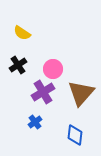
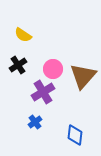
yellow semicircle: moved 1 px right, 2 px down
brown triangle: moved 2 px right, 17 px up
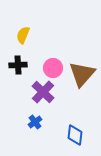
yellow semicircle: rotated 78 degrees clockwise
black cross: rotated 30 degrees clockwise
pink circle: moved 1 px up
brown triangle: moved 1 px left, 2 px up
purple cross: rotated 15 degrees counterclockwise
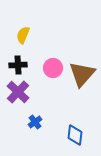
purple cross: moved 25 px left
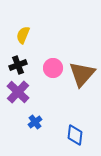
black cross: rotated 18 degrees counterclockwise
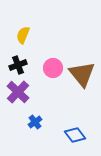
brown triangle: rotated 20 degrees counterclockwise
blue diamond: rotated 45 degrees counterclockwise
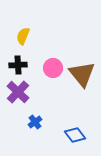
yellow semicircle: moved 1 px down
black cross: rotated 18 degrees clockwise
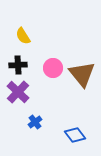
yellow semicircle: rotated 54 degrees counterclockwise
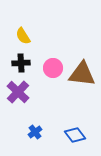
black cross: moved 3 px right, 2 px up
brown triangle: rotated 44 degrees counterclockwise
blue cross: moved 10 px down
